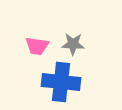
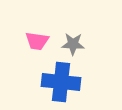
pink trapezoid: moved 5 px up
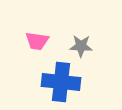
gray star: moved 8 px right, 2 px down
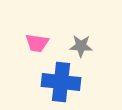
pink trapezoid: moved 2 px down
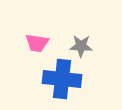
blue cross: moved 1 px right, 3 px up
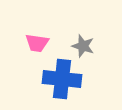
gray star: moved 2 px right; rotated 15 degrees clockwise
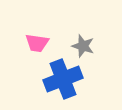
blue cross: moved 1 px right; rotated 27 degrees counterclockwise
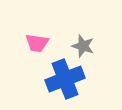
blue cross: moved 2 px right
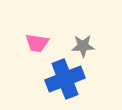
gray star: rotated 20 degrees counterclockwise
